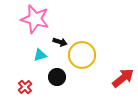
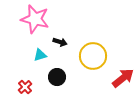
yellow circle: moved 11 px right, 1 px down
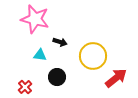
cyan triangle: rotated 24 degrees clockwise
red arrow: moved 7 px left
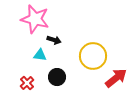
black arrow: moved 6 px left, 2 px up
red cross: moved 2 px right, 4 px up
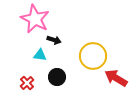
pink star: rotated 12 degrees clockwise
red arrow: rotated 110 degrees counterclockwise
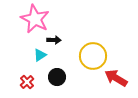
black arrow: rotated 16 degrees counterclockwise
cyan triangle: rotated 40 degrees counterclockwise
red cross: moved 1 px up
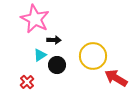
black circle: moved 12 px up
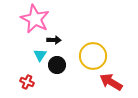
cyan triangle: rotated 24 degrees counterclockwise
red arrow: moved 5 px left, 4 px down
red cross: rotated 24 degrees counterclockwise
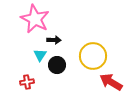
red cross: rotated 32 degrees counterclockwise
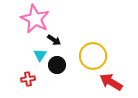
black arrow: rotated 32 degrees clockwise
red cross: moved 1 px right, 3 px up
